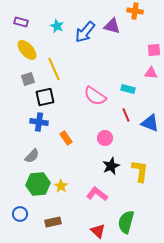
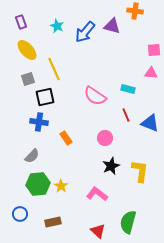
purple rectangle: rotated 56 degrees clockwise
green semicircle: moved 2 px right
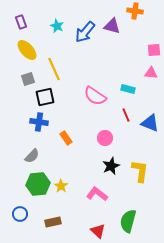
green semicircle: moved 1 px up
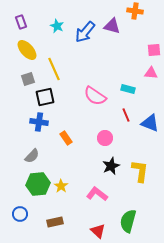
brown rectangle: moved 2 px right
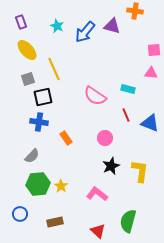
black square: moved 2 px left
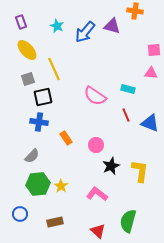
pink circle: moved 9 px left, 7 px down
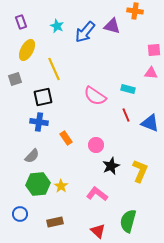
yellow ellipse: rotated 70 degrees clockwise
gray square: moved 13 px left
yellow L-shape: rotated 15 degrees clockwise
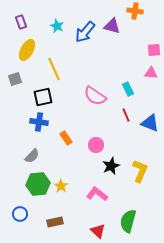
cyan rectangle: rotated 48 degrees clockwise
